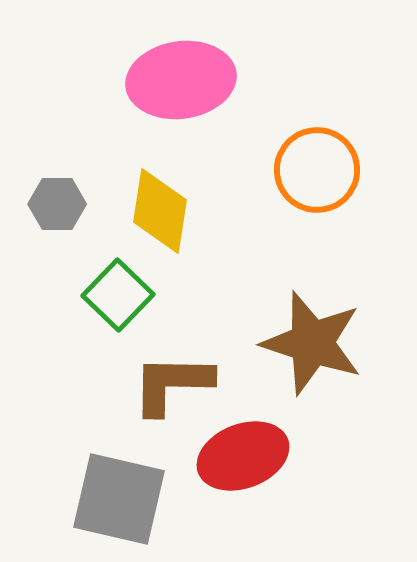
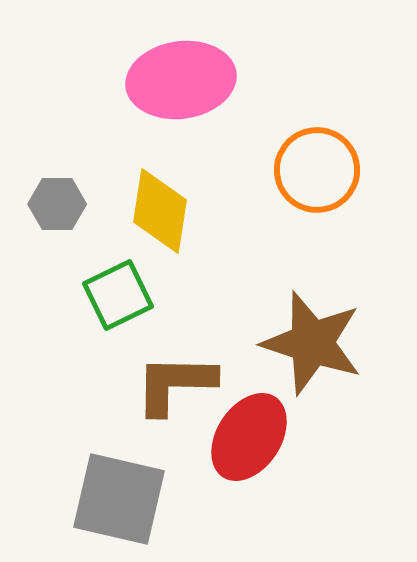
green square: rotated 20 degrees clockwise
brown L-shape: moved 3 px right
red ellipse: moved 6 px right, 19 px up; rotated 36 degrees counterclockwise
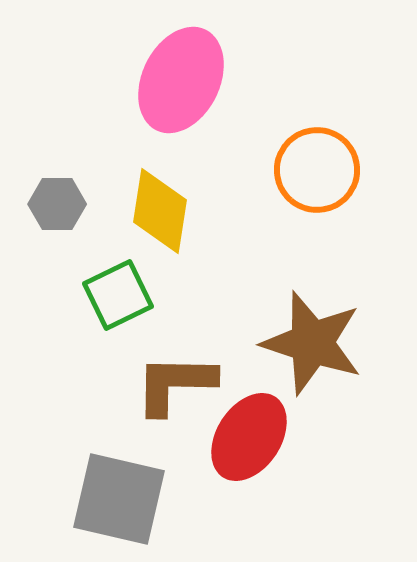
pink ellipse: rotated 56 degrees counterclockwise
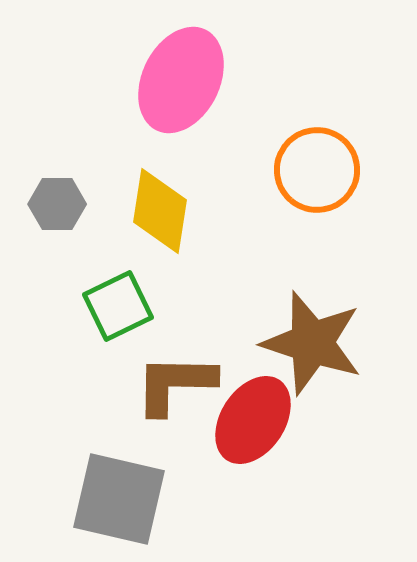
green square: moved 11 px down
red ellipse: moved 4 px right, 17 px up
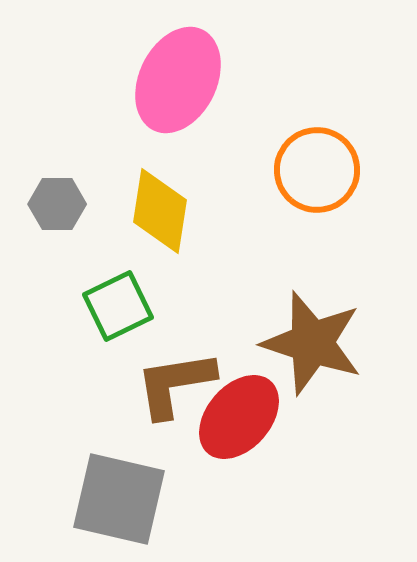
pink ellipse: moved 3 px left
brown L-shape: rotated 10 degrees counterclockwise
red ellipse: moved 14 px left, 3 px up; rotated 8 degrees clockwise
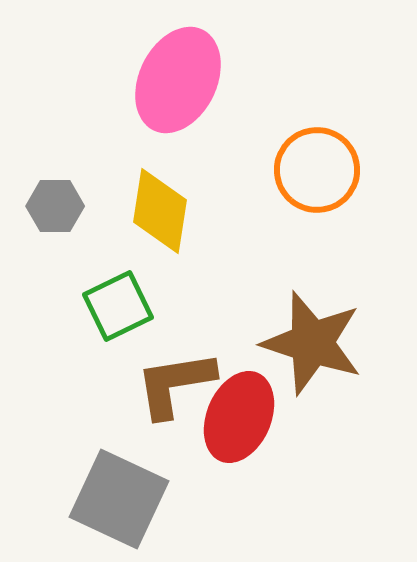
gray hexagon: moved 2 px left, 2 px down
red ellipse: rotated 18 degrees counterclockwise
gray square: rotated 12 degrees clockwise
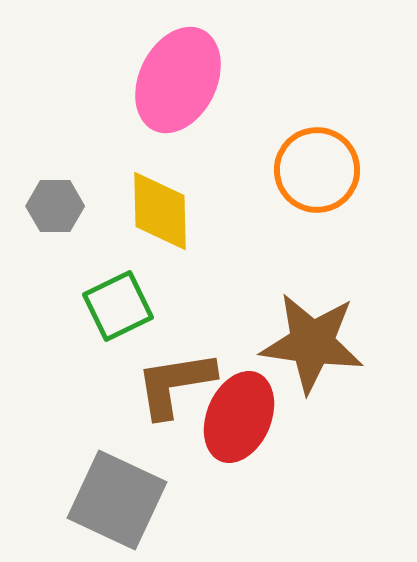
yellow diamond: rotated 10 degrees counterclockwise
brown star: rotated 10 degrees counterclockwise
gray square: moved 2 px left, 1 px down
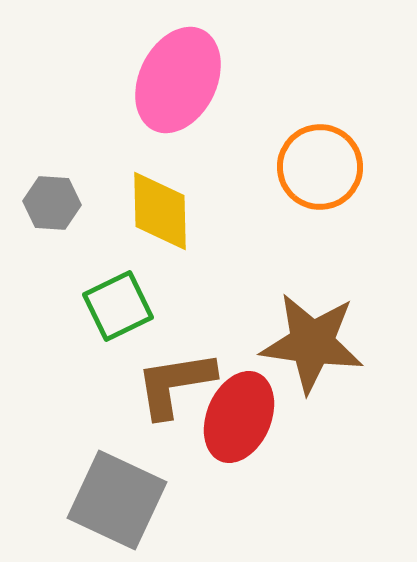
orange circle: moved 3 px right, 3 px up
gray hexagon: moved 3 px left, 3 px up; rotated 4 degrees clockwise
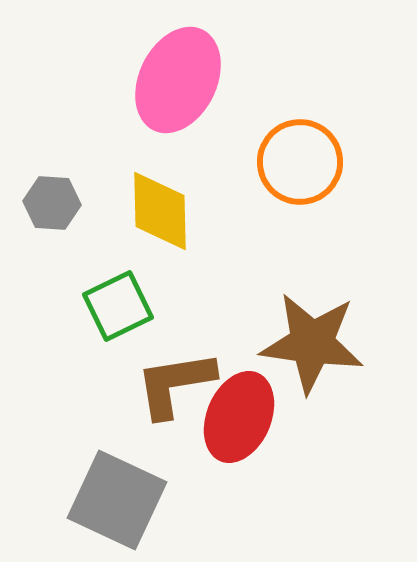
orange circle: moved 20 px left, 5 px up
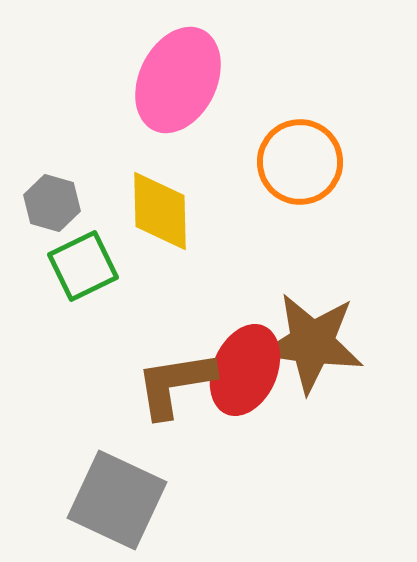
gray hexagon: rotated 12 degrees clockwise
green square: moved 35 px left, 40 px up
red ellipse: moved 6 px right, 47 px up
